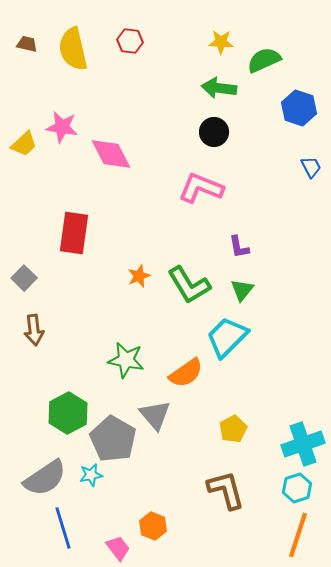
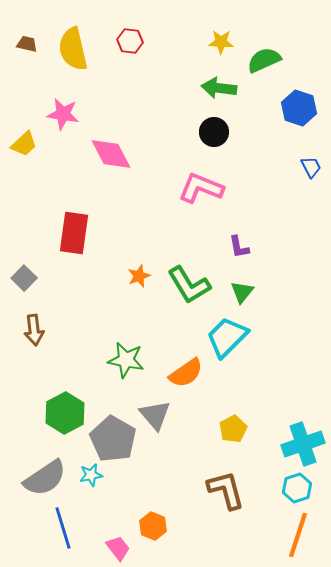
pink star: moved 1 px right, 13 px up
green triangle: moved 2 px down
green hexagon: moved 3 px left
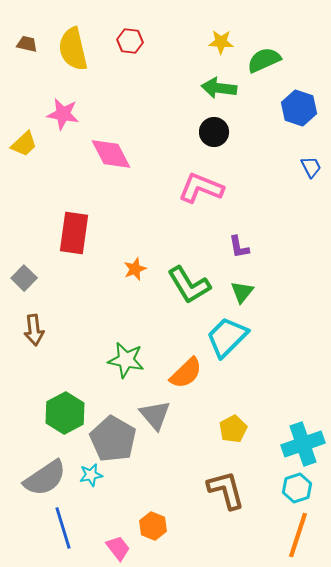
orange star: moved 4 px left, 7 px up
orange semicircle: rotated 9 degrees counterclockwise
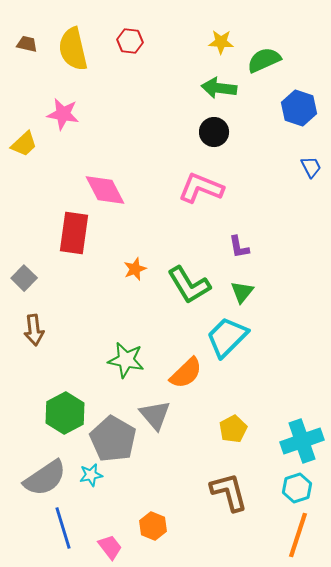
pink diamond: moved 6 px left, 36 px down
cyan cross: moved 1 px left, 3 px up
brown L-shape: moved 3 px right, 2 px down
pink trapezoid: moved 8 px left, 1 px up
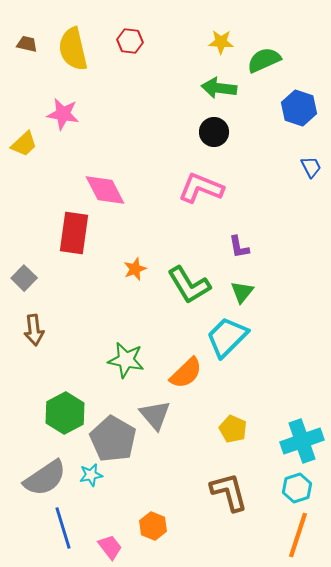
yellow pentagon: rotated 20 degrees counterclockwise
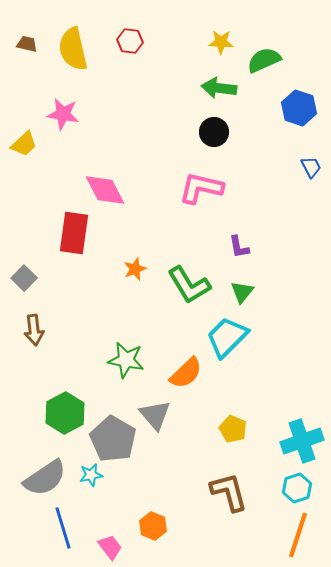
pink L-shape: rotated 9 degrees counterclockwise
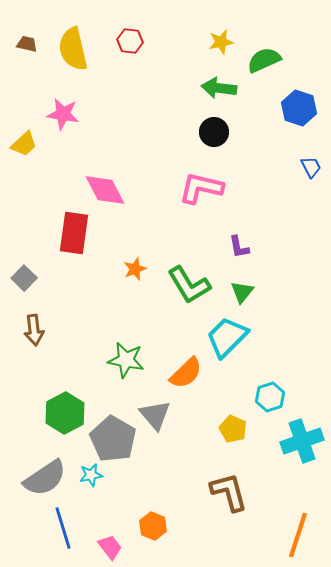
yellow star: rotated 15 degrees counterclockwise
cyan hexagon: moved 27 px left, 91 px up
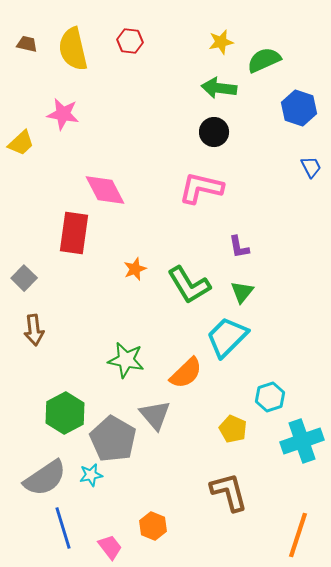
yellow trapezoid: moved 3 px left, 1 px up
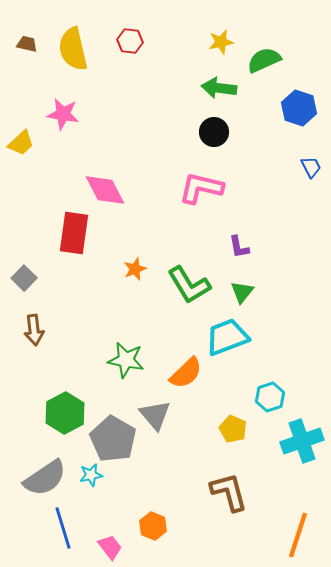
cyan trapezoid: rotated 24 degrees clockwise
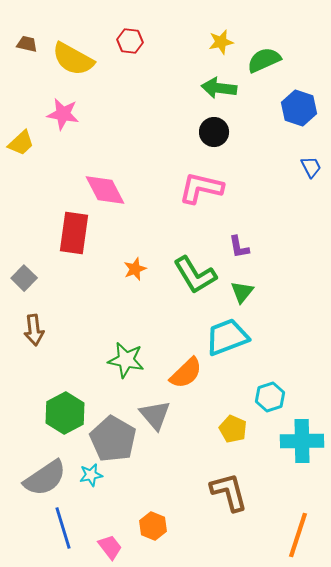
yellow semicircle: moved 10 px down; rotated 48 degrees counterclockwise
green L-shape: moved 6 px right, 10 px up
cyan cross: rotated 18 degrees clockwise
